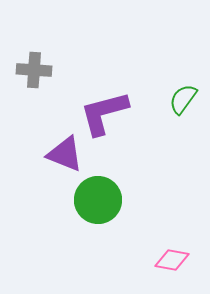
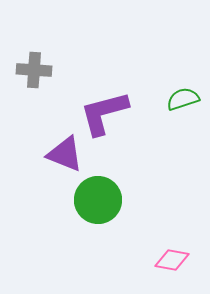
green semicircle: rotated 36 degrees clockwise
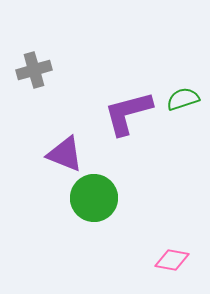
gray cross: rotated 20 degrees counterclockwise
purple L-shape: moved 24 px right
green circle: moved 4 px left, 2 px up
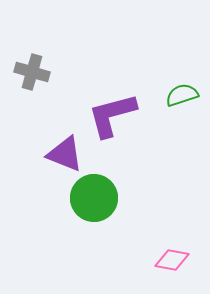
gray cross: moved 2 px left, 2 px down; rotated 32 degrees clockwise
green semicircle: moved 1 px left, 4 px up
purple L-shape: moved 16 px left, 2 px down
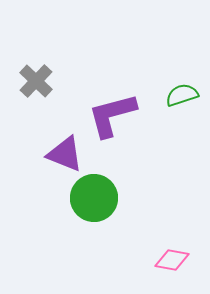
gray cross: moved 4 px right, 9 px down; rotated 28 degrees clockwise
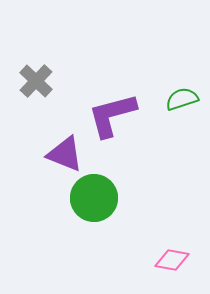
green semicircle: moved 4 px down
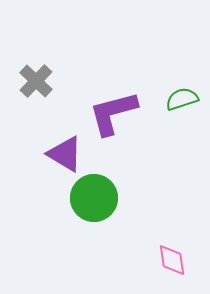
purple L-shape: moved 1 px right, 2 px up
purple triangle: rotated 9 degrees clockwise
pink diamond: rotated 72 degrees clockwise
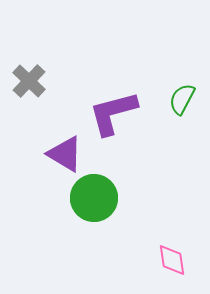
gray cross: moved 7 px left
green semicircle: rotated 44 degrees counterclockwise
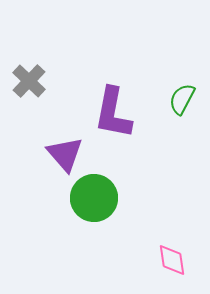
purple L-shape: rotated 64 degrees counterclockwise
purple triangle: rotated 18 degrees clockwise
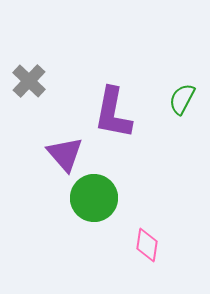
pink diamond: moved 25 px left, 15 px up; rotated 16 degrees clockwise
